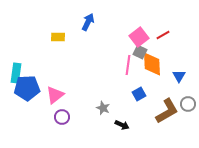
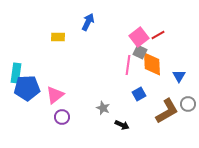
red line: moved 5 px left
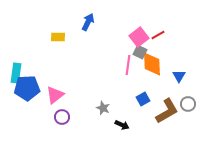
blue square: moved 4 px right, 5 px down
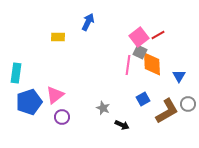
blue pentagon: moved 2 px right, 14 px down; rotated 15 degrees counterclockwise
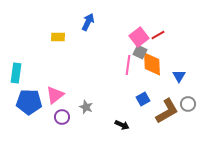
blue pentagon: rotated 20 degrees clockwise
gray star: moved 17 px left, 1 px up
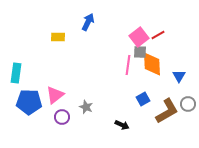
gray square: rotated 24 degrees counterclockwise
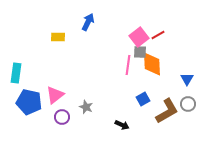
blue triangle: moved 8 px right, 3 px down
blue pentagon: rotated 10 degrees clockwise
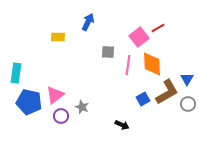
red line: moved 7 px up
gray square: moved 32 px left
gray star: moved 4 px left
brown L-shape: moved 19 px up
purple circle: moved 1 px left, 1 px up
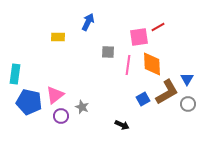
red line: moved 1 px up
pink square: rotated 30 degrees clockwise
cyan rectangle: moved 1 px left, 1 px down
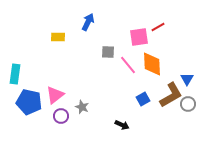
pink line: rotated 48 degrees counterclockwise
brown L-shape: moved 4 px right, 3 px down
